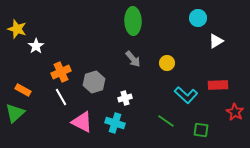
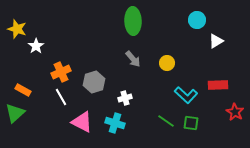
cyan circle: moved 1 px left, 2 px down
green square: moved 10 px left, 7 px up
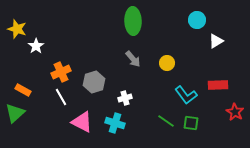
cyan L-shape: rotated 10 degrees clockwise
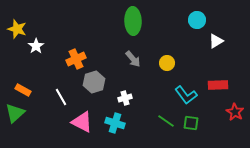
orange cross: moved 15 px right, 13 px up
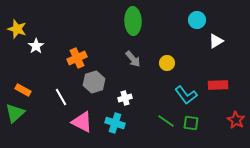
orange cross: moved 1 px right, 1 px up
red star: moved 1 px right, 8 px down
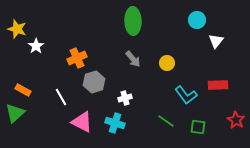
white triangle: rotated 21 degrees counterclockwise
green square: moved 7 px right, 4 px down
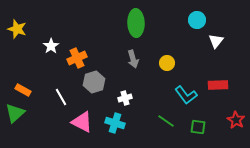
green ellipse: moved 3 px right, 2 px down
white star: moved 15 px right
gray arrow: rotated 24 degrees clockwise
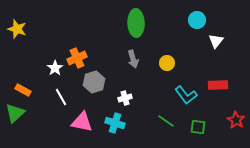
white star: moved 4 px right, 22 px down
pink triangle: rotated 15 degrees counterclockwise
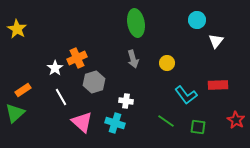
green ellipse: rotated 8 degrees counterclockwise
yellow star: rotated 12 degrees clockwise
orange rectangle: rotated 63 degrees counterclockwise
white cross: moved 1 px right, 3 px down; rotated 24 degrees clockwise
pink triangle: rotated 30 degrees clockwise
